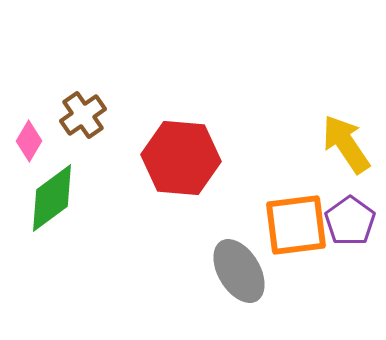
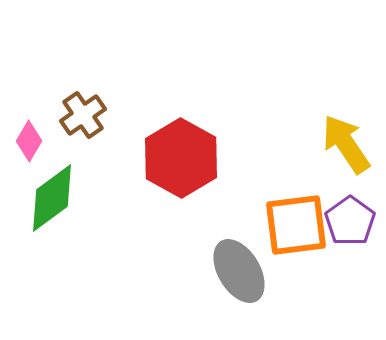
red hexagon: rotated 24 degrees clockwise
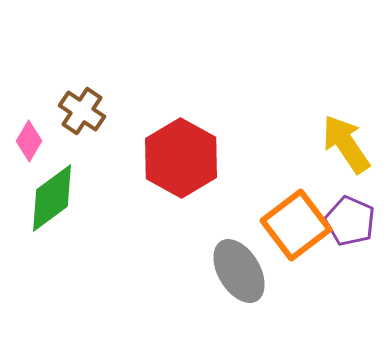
brown cross: moved 1 px left, 4 px up; rotated 21 degrees counterclockwise
purple pentagon: rotated 12 degrees counterclockwise
orange square: rotated 30 degrees counterclockwise
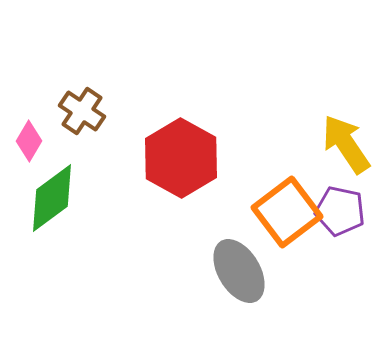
purple pentagon: moved 10 px left, 10 px up; rotated 12 degrees counterclockwise
orange square: moved 9 px left, 13 px up
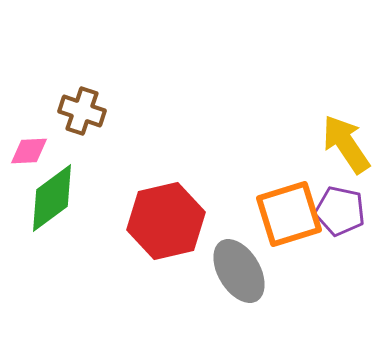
brown cross: rotated 15 degrees counterclockwise
pink diamond: moved 10 px down; rotated 57 degrees clockwise
red hexagon: moved 15 px left, 63 px down; rotated 18 degrees clockwise
orange square: moved 2 px right, 2 px down; rotated 20 degrees clockwise
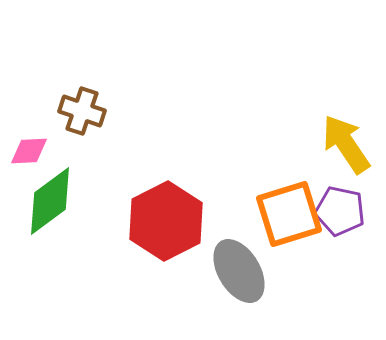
green diamond: moved 2 px left, 3 px down
red hexagon: rotated 14 degrees counterclockwise
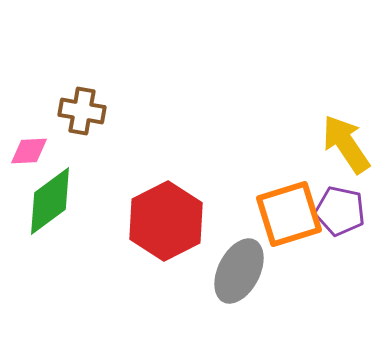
brown cross: rotated 9 degrees counterclockwise
gray ellipse: rotated 58 degrees clockwise
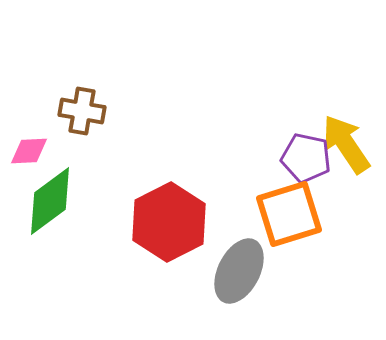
purple pentagon: moved 34 px left, 53 px up
red hexagon: moved 3 px right, 1 px down
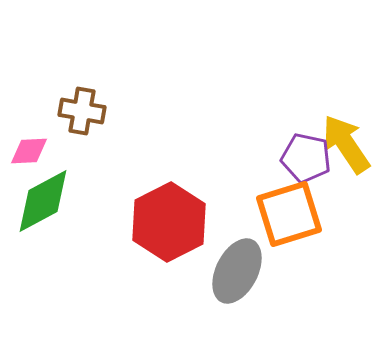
green diamond: moved 7 px left; rotated 8 degrees clockwise
gray ellipse: moved 2 px left
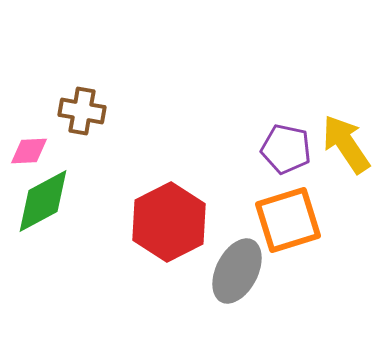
purple pentagon: moved 20 px left, 9 px up
orange square: moved 1 px left, 6 px down
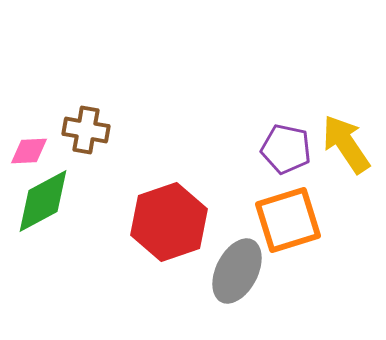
brown cross: moved 4 px right, 19 px down
red hexagon: rotated 8 degrees clockwise
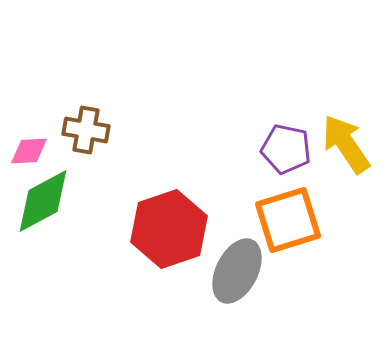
red hexagon: moved 7 px down
